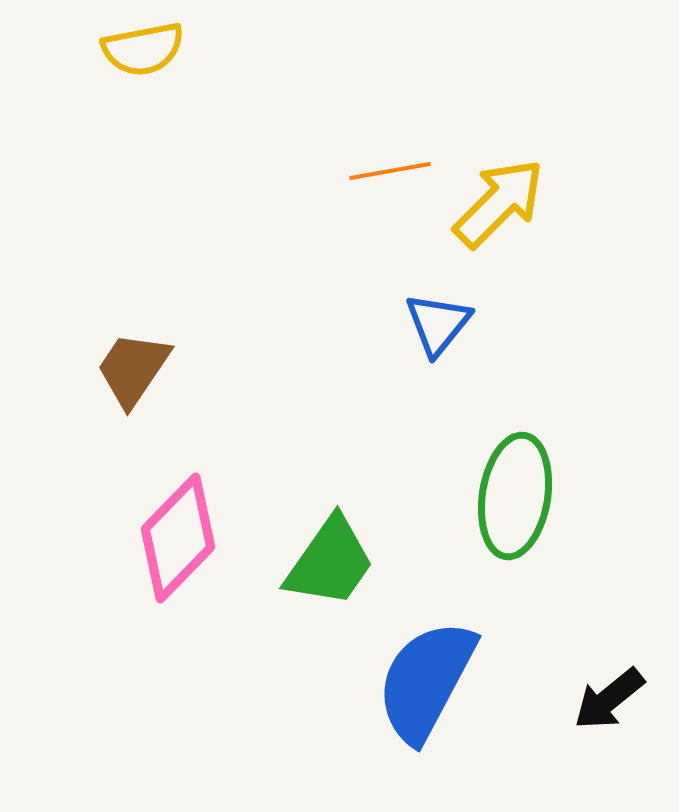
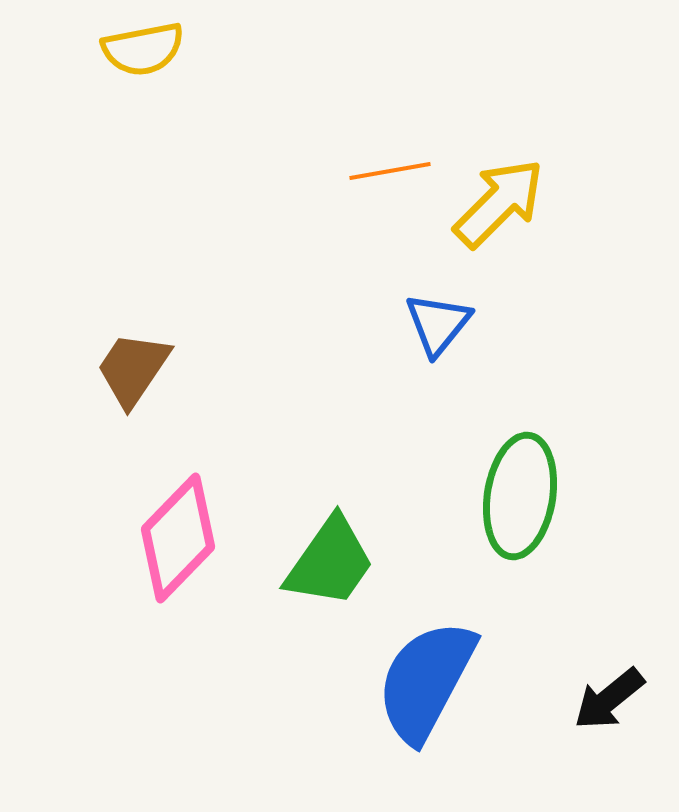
green ellipse: moved 5 px right
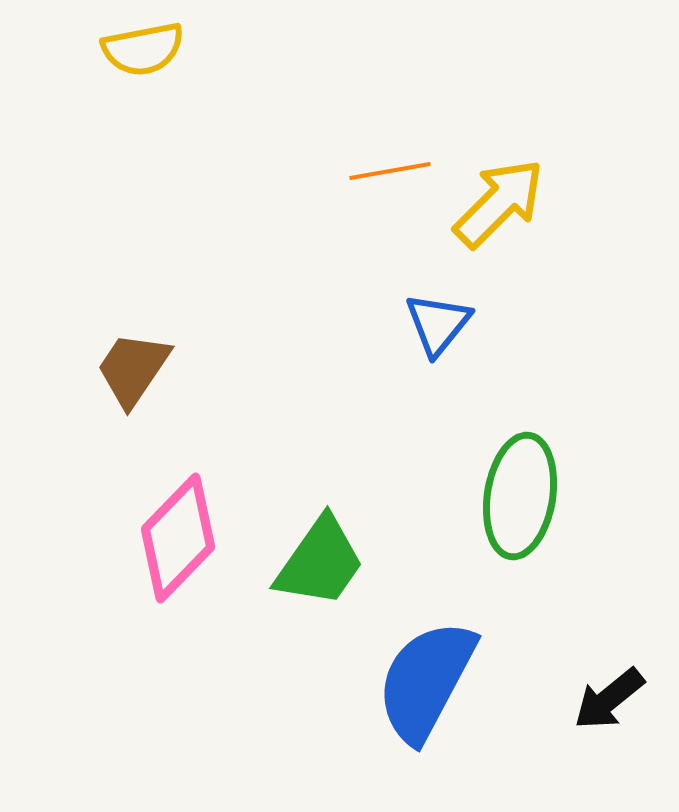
green trapezoid: moved 10 px left
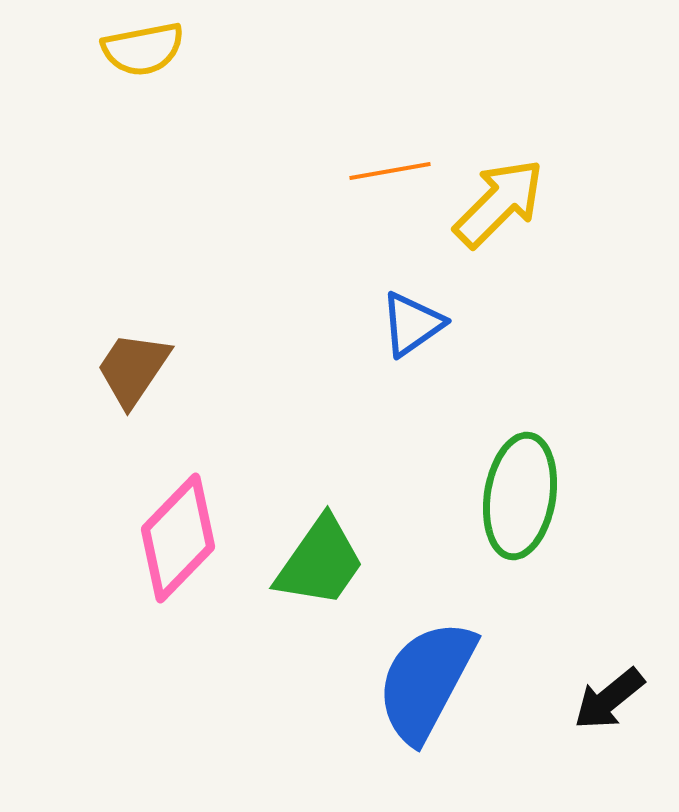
blue triangle: moved 26 px left; rotated 16 degrees clockwise
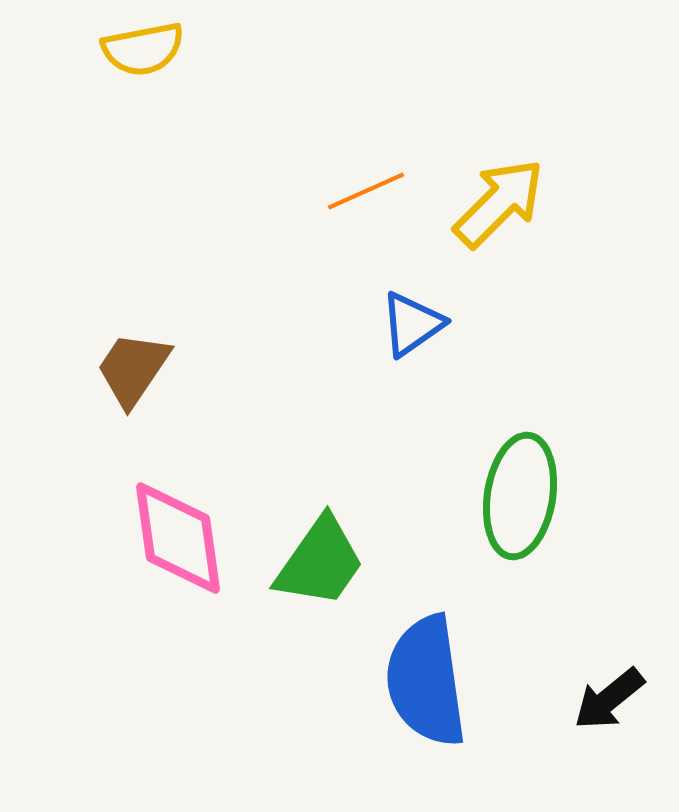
orange line: moved 24 px left, 20 px down; rotated 14 degrees counterclockwise
pink diamond: rotated 52 degrees counterclockwise
blue semicircle: rotated 36 degrees counterclockwise
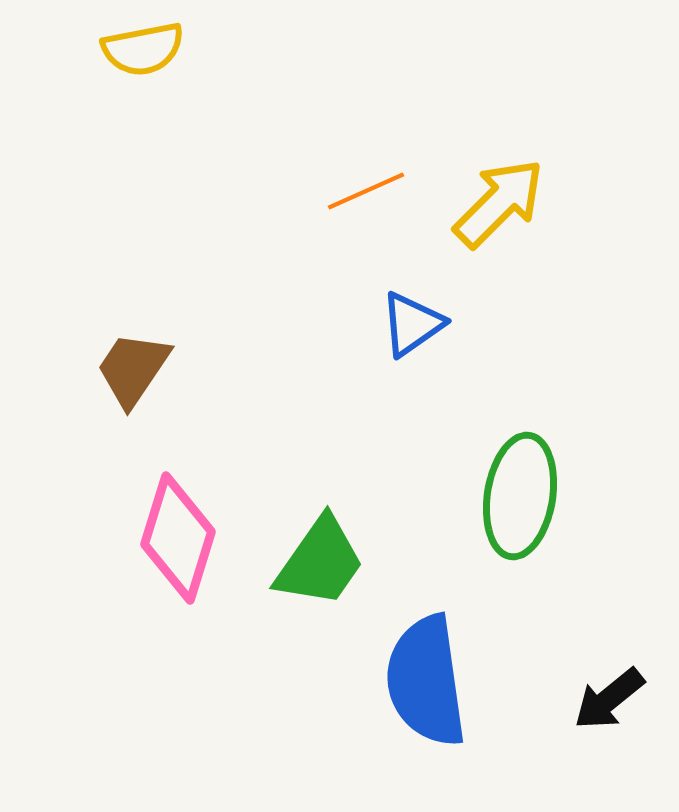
pink diamond: rotated 25 degrees clockwise
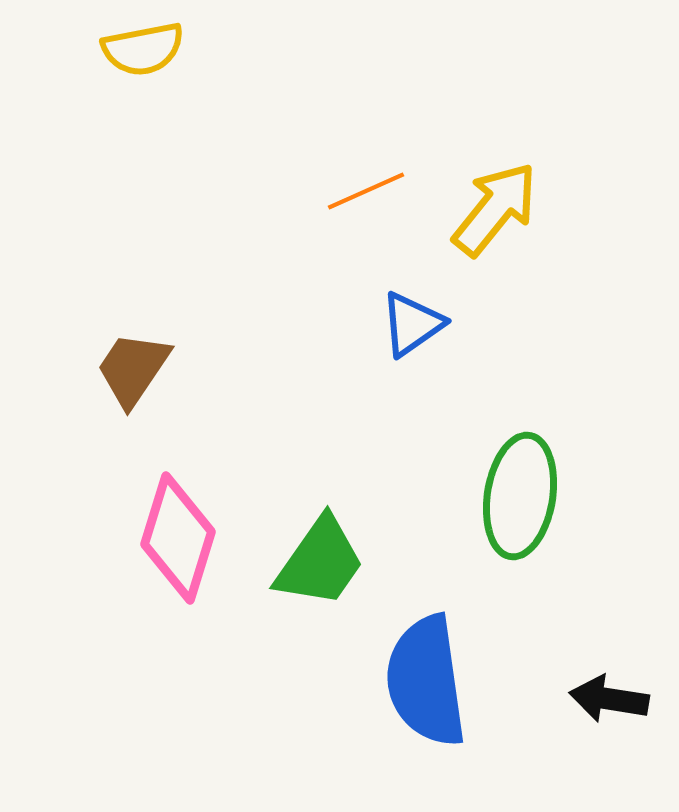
yellow arrow: moved 4 px left, 6 px down; rotated 6 degrees counterclockwise
black arrow: rotated 48 degrees clockwise
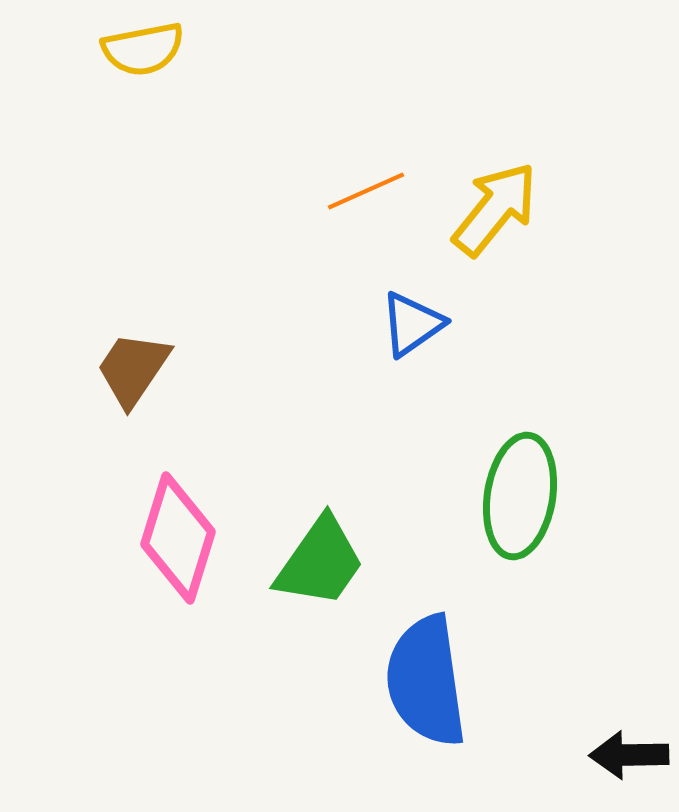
black arrow: moved 20 px right, 56 px down; rotated 10 degrees counterclockwise
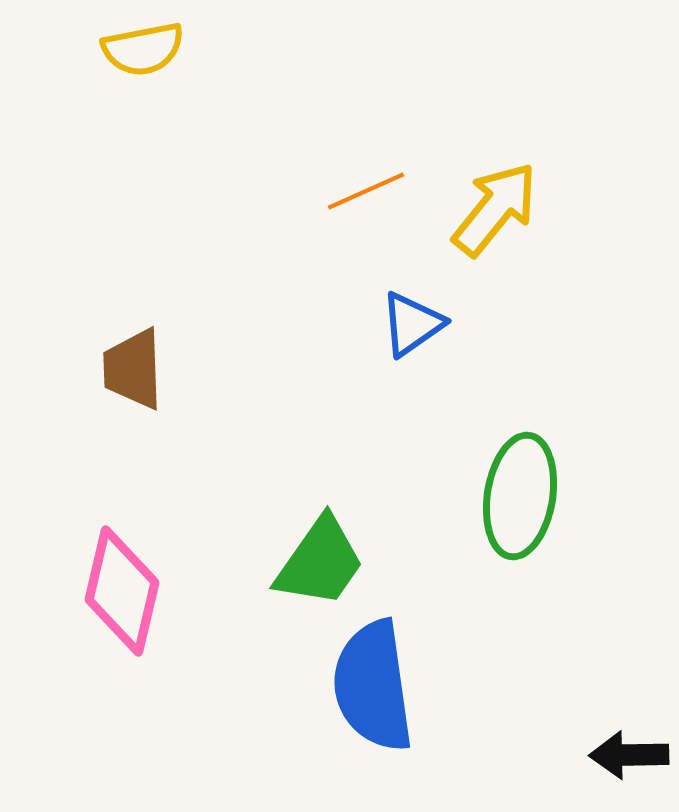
brown trapezoid: rotated 36 degrees counterclockwise
pink diamond: moved 56 px left, 53 px down; rotated 4 degrees counterclockwise
blue semicircle: moved 53 px left, 5 px down
